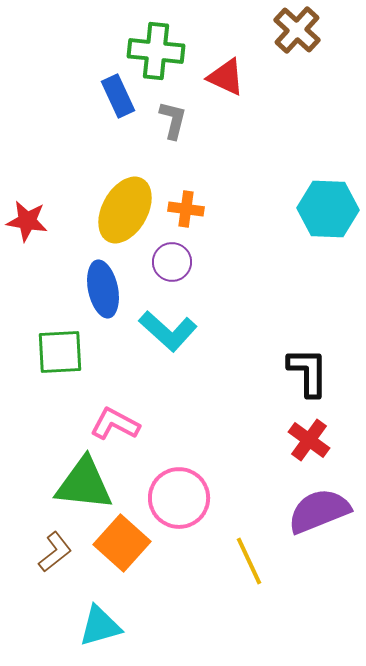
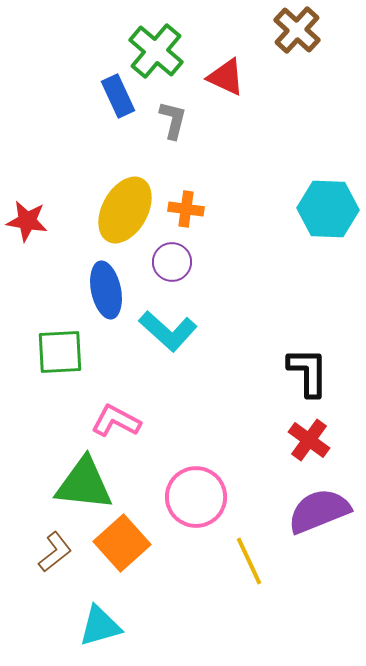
green cross: rotated 34 degrees clockwise
blue ellipse: moved 3 px right, 1 px down
pink L-shape: moved 1 px right, 3 px up
pink circle: moved 17 px right, 1 px up
orange square: rotated 6 degrees clockwise
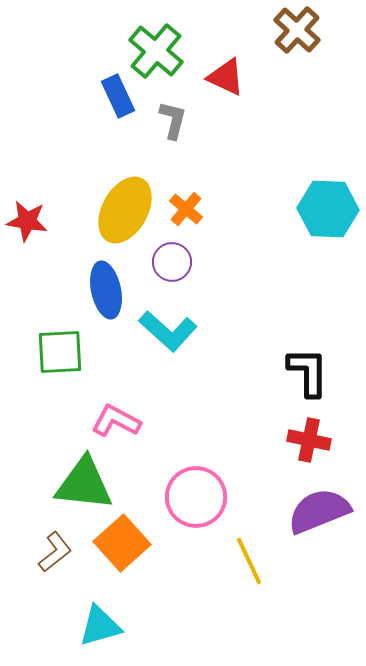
orange cross: rotated 32 degrees clockwise
red cross: rotated 24 degrees counterclockwise
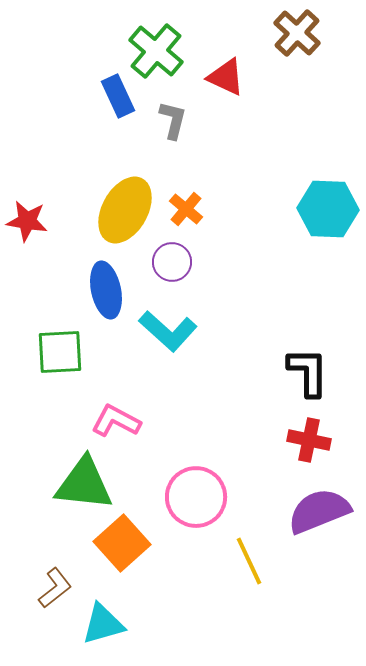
brown cross: moved 3 px down
brown L-shape: moved 36 px down
cyan triangle: moved 3 px right, 2 px up
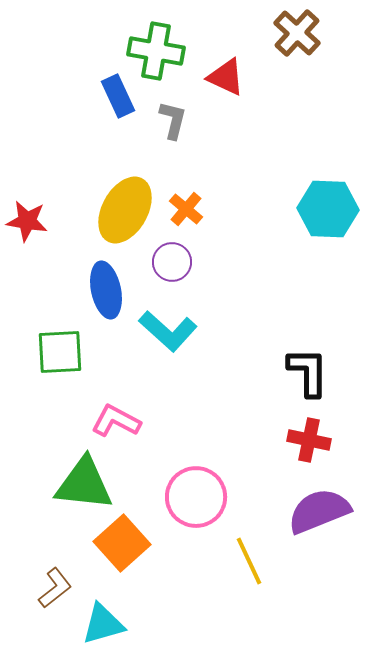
green cross: rotated 30 degrees counterclockwise
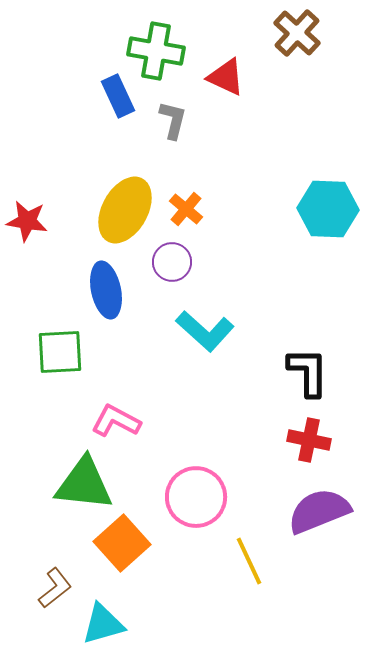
cyan L-shape: moved 37 px right
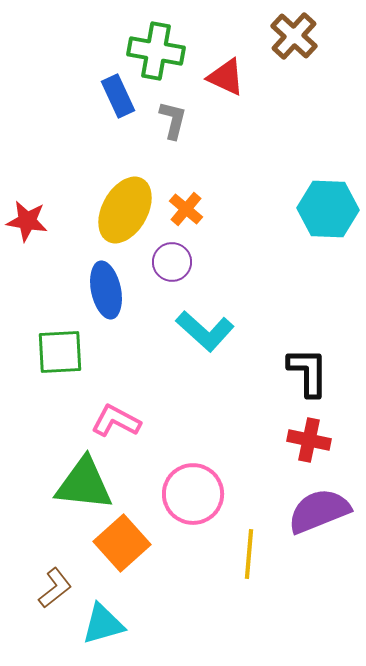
brown cross: moved 3 px left, 3 px down
pink circle: moved 3 px left, 3 px up
yellow line: moved 7 px up; rotated 30 degrees clockwise
